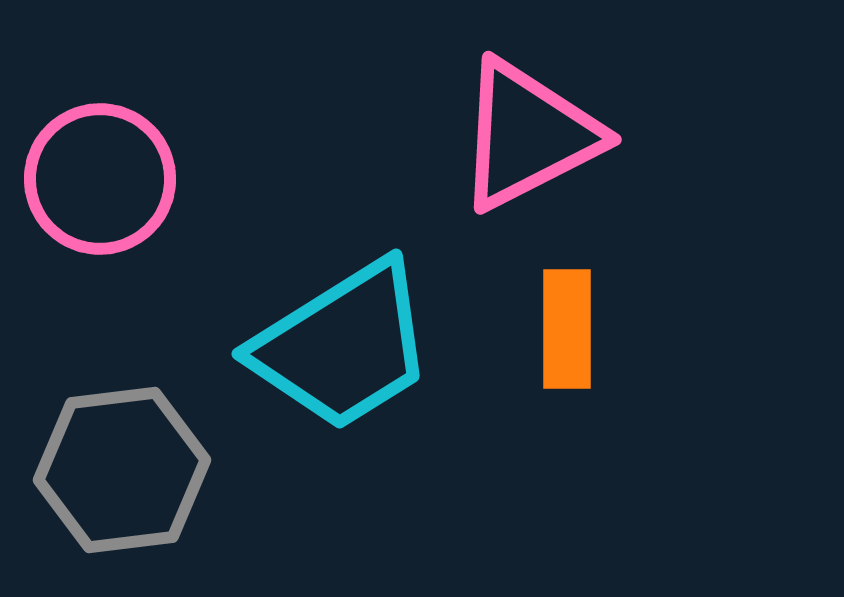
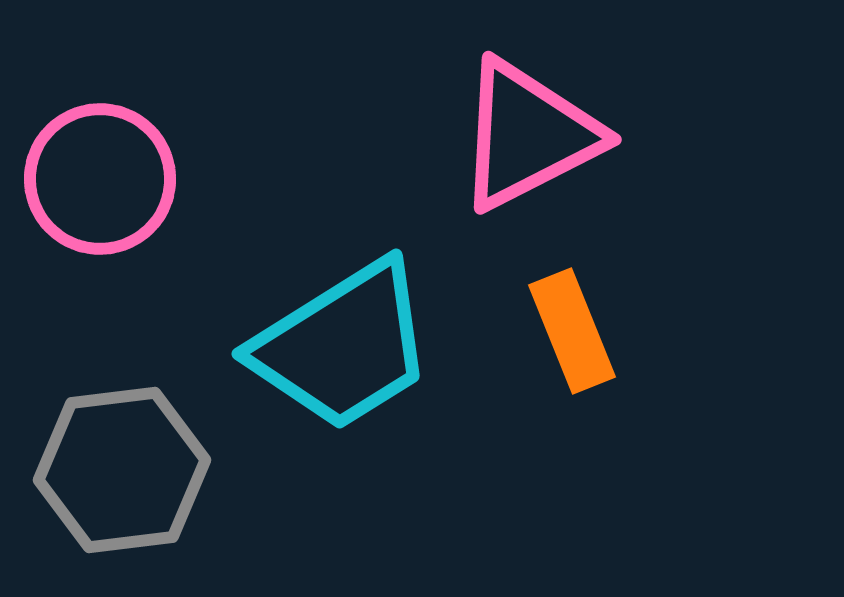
orange rectangle: moved 5 px right, 2 px down; rotated 22 degrees counterclockwise
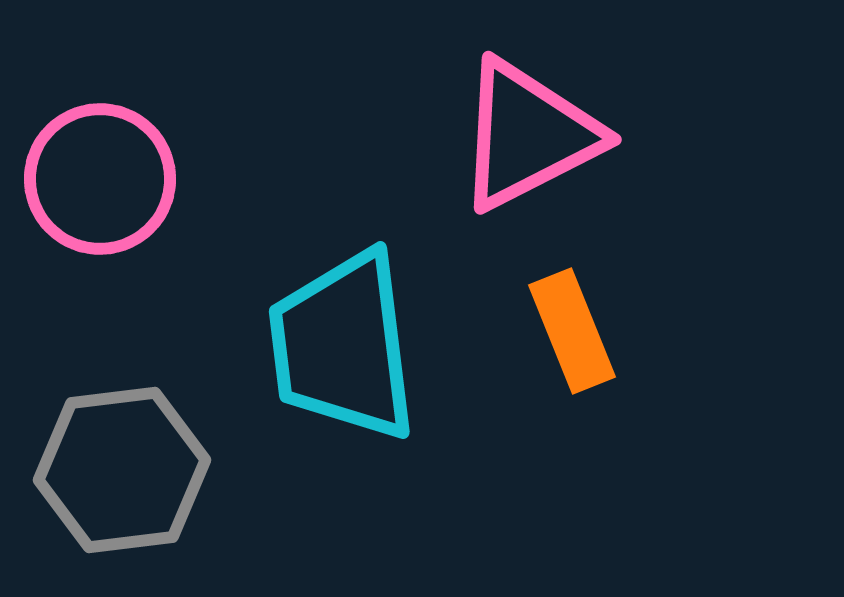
cyan trapezoid: rotated 115 degrees clockwise
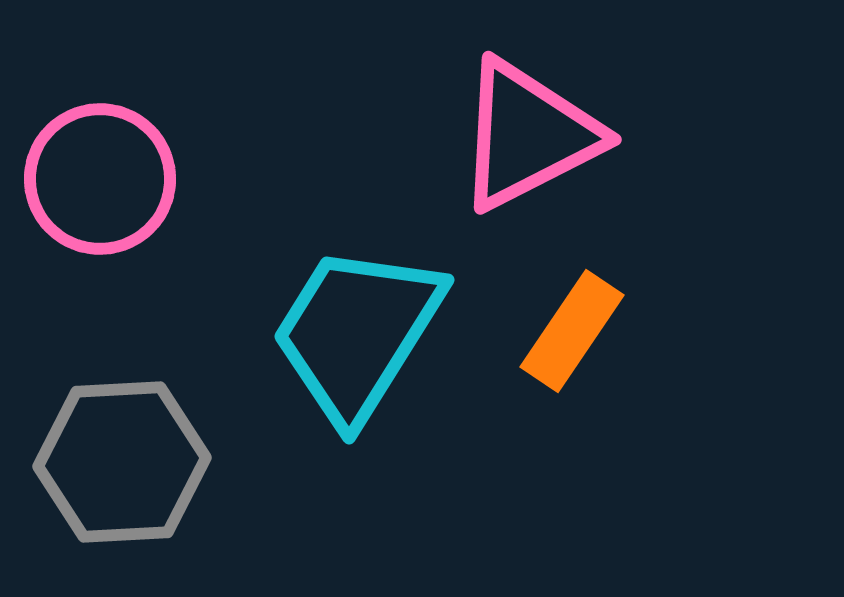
orange rectangle: rotated 56 degrees clockwise
cyan trapezoid: moved 14 px right, 13 px up; rotated 39 degrees clockwise
gray hexagon: moved 8 px up; rotated 4 degrees clockwise
